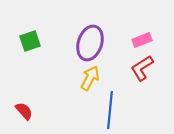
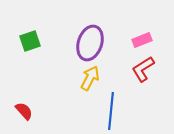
red L-shape: moved 1 px right, 1 px down
blue line: moved 1 px right, 1 px down
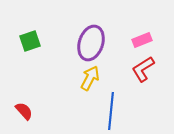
purple ellipse: moved 1 px right
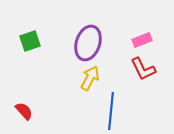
purple ellipse: moved 3 px left
red L-shape: rotated 84 degrees counterclockwise
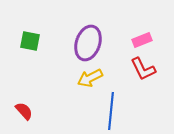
green square: rotated 30 degrees clockwise
yellow arrow: rotated 145 degrees counterclockwise
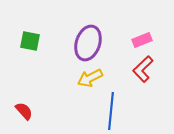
red L-shape: rotated 72 degrees clockwise
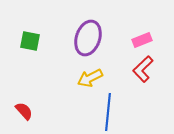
purple ellipse: moved 5 px up
blue line: moved 3 px left, 1 px down
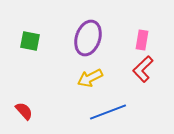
pink rectangle: rotated 60 degrees counterclockwise
blue line: rotated 63 degrees clockwise
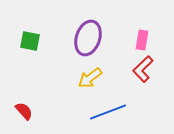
yellow arrow: rotated 10 degrees counterclockwise
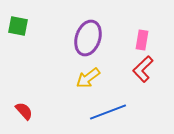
green square: moved 12 px left, 15 px up
yellow arrow: moved 2 px left
